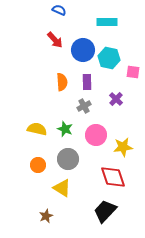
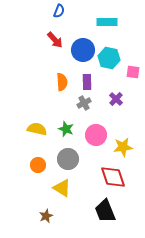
blue semicircle: moved 1 px down; rotated 88 degrees clockwise
gray cross: moved 3 px up
green star: moved 1 px right
black trapezoid: rotated 65 degrees counterclockwise
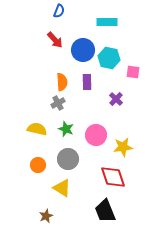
gray cross: moved 26 px left
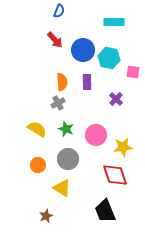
cyan rectangle: moved 7 px right
yellow semicircle: rotated 18 degrees clockwise
red diamond: moved 2 px right, 2 px up
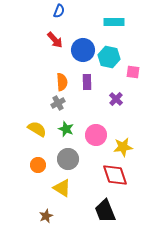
cyan hexagon: moved 1 px up
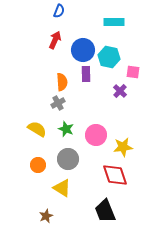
red arrow: rotated 114 degrees counterclockwise
purple rectangle: moved 1 px left, 8 px up
purple cross: moved 4 px right, 8 px up
